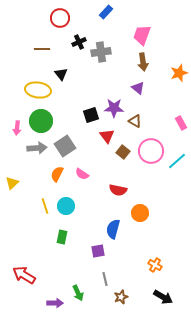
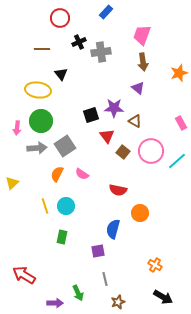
brown star: moved 3 px left, 5 px down
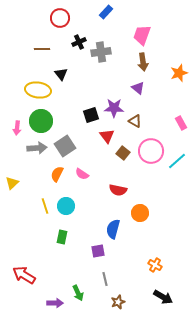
brown square: moved 1 px down
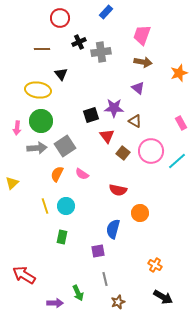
brown arrow: rotated 72 degrees counterclockwise
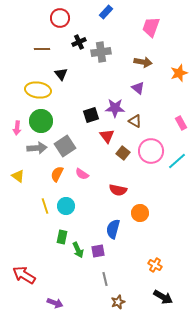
pink trapezoid: moved 9 px right, 8 px up
purple star: moved 1 px right
yellow triangle: moved 6 px right, 7 px up; rotated 40 degrees counterclockwise
green arrow: moved 43 px up
purple arrow: rotated 21 degrees clockwise
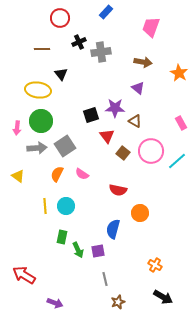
orange star: rotated 24 degrees counterclockwise
yellow line: rotated 14 degrees clockwise
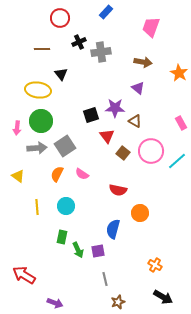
yellow line: moved 8 px left, 1 px down
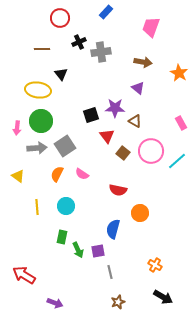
gray line: moved 5 px right, 7 px up
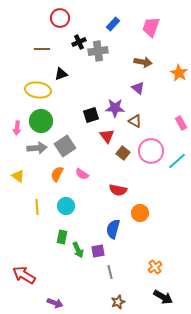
blue rectangle: moved 7 px right, 12 px down
gray cross: moved 3 px left, 1 px up
black triangle: rotated 48 degrees clockwise
orange cross: moved 2 px down; rotated 24 degrees clockwise
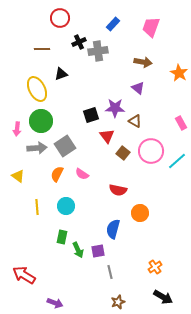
yellow ellipse: moved 1 px left, 1 px up; rotated 55 degrees clockwise
pink arrow: moved 1 px down
